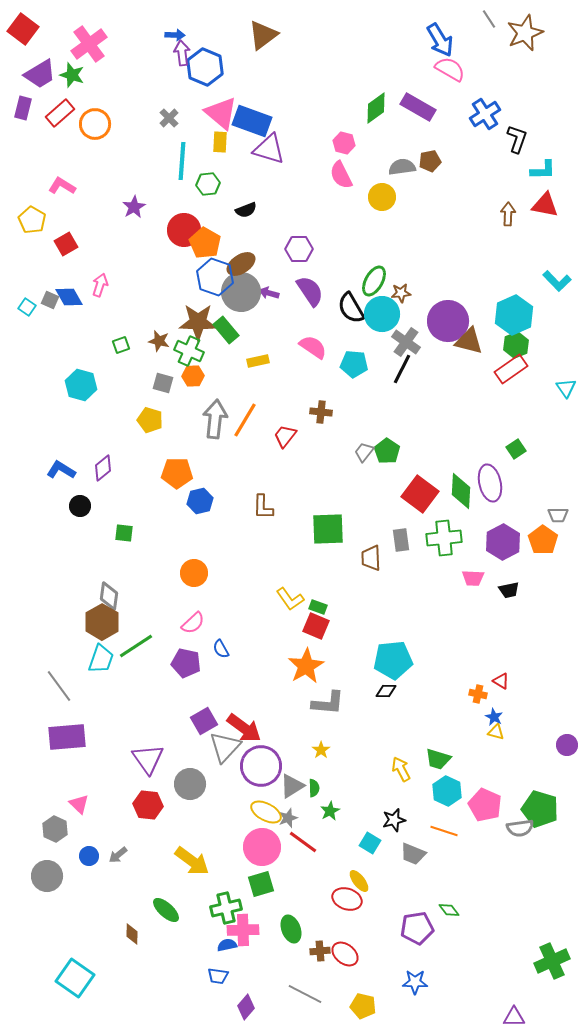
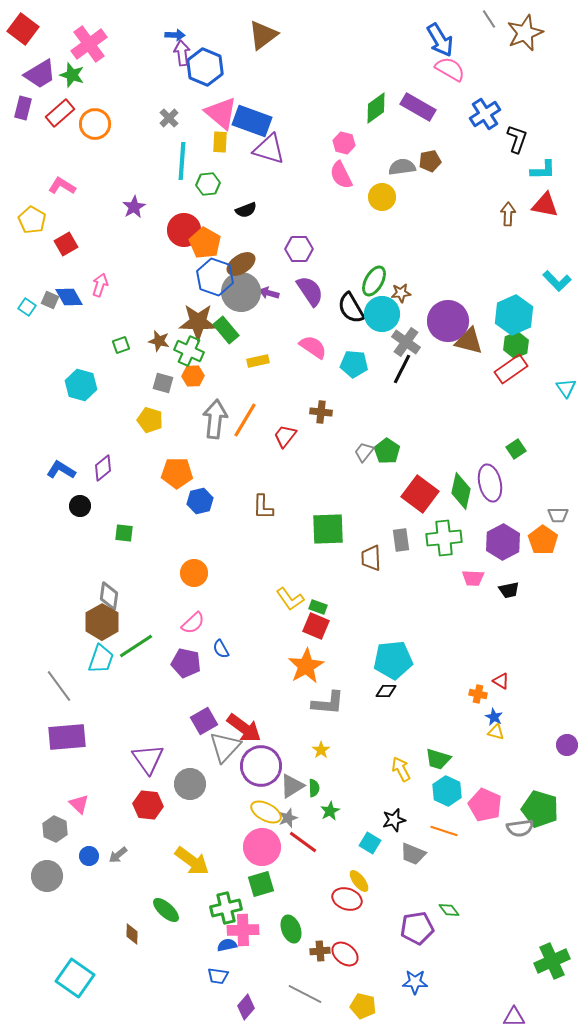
green diamond at (461, 491): rotated 9 degrees clockwise
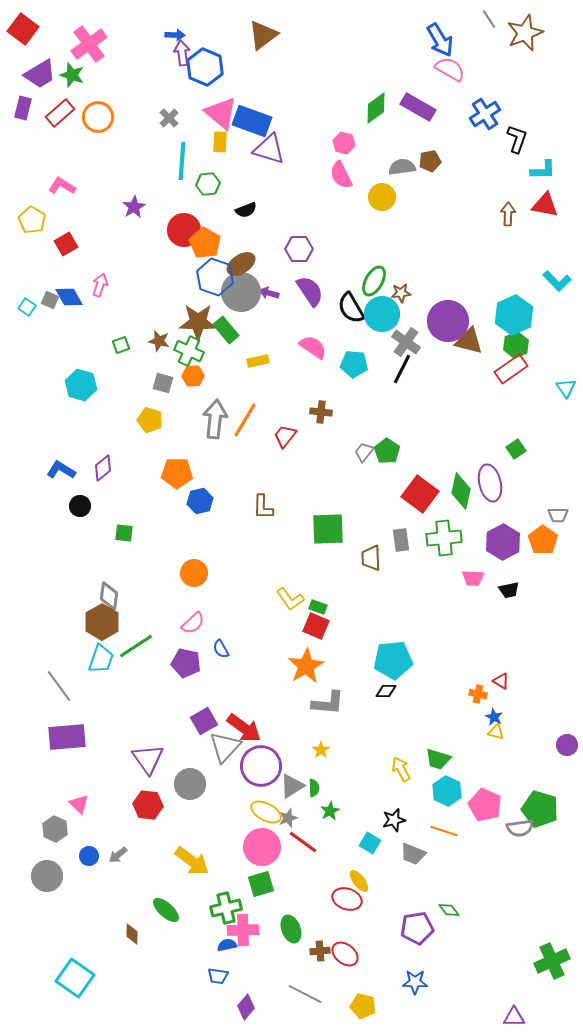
orange circle at (95, 124): moved 3 px right, 7 px up
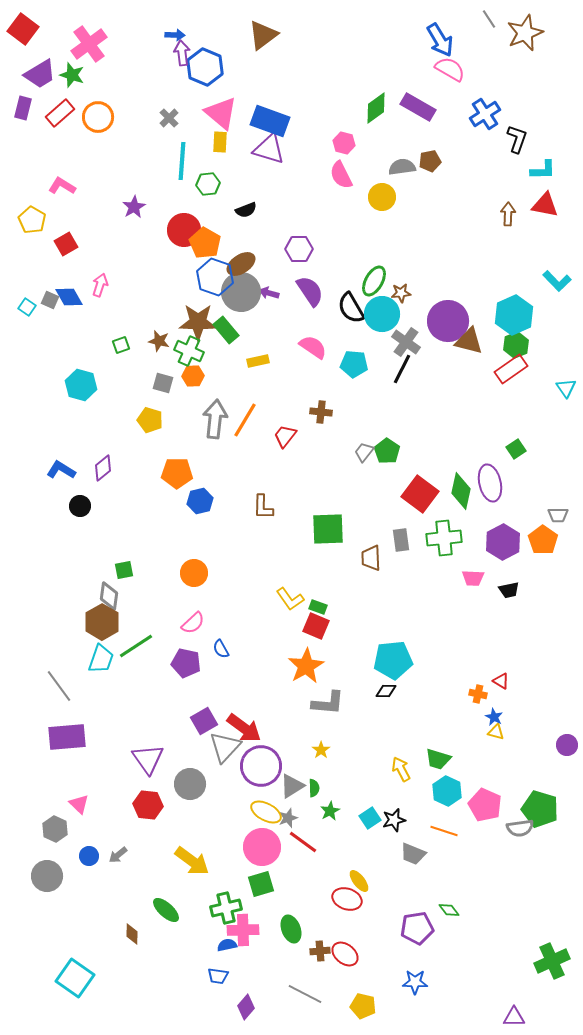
blue rectangle at (252, 121): moved 18 px right
green square at (124, 533): moved 37 px down; rotated 18 degrees counterclockwise
cyan square at (370, 843): moved 25 px up; rotated 25 degrees clockwise
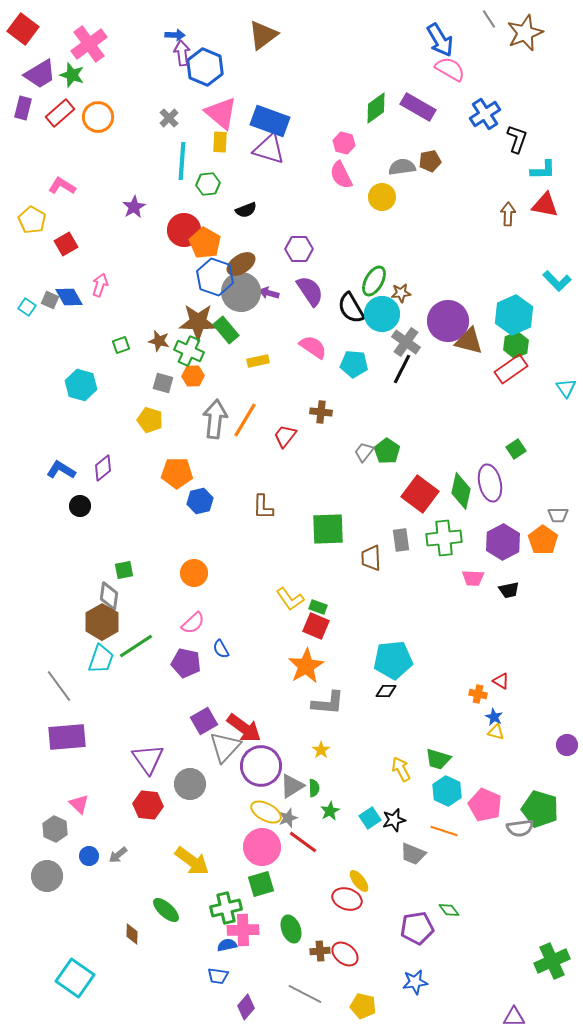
blue star at (415, 982): rotated 10 degrees counterclockwise
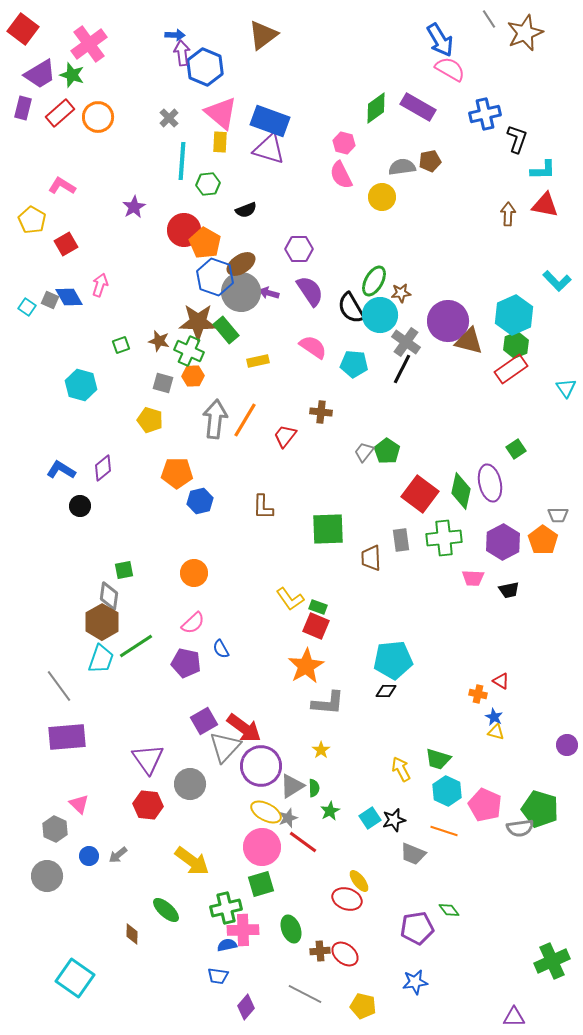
blue cross at (485, 114): rotated 20 degrees clockwise
cyan circle at (382, 314): moved 2 px left, 1 px down
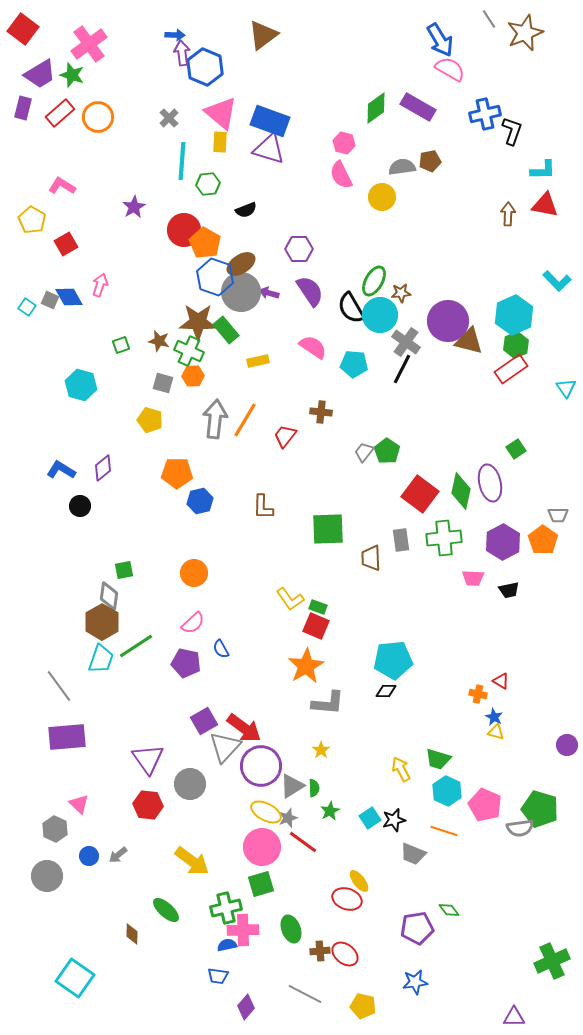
black L-shape at (517, 139): moved 5 px left, 8 px up
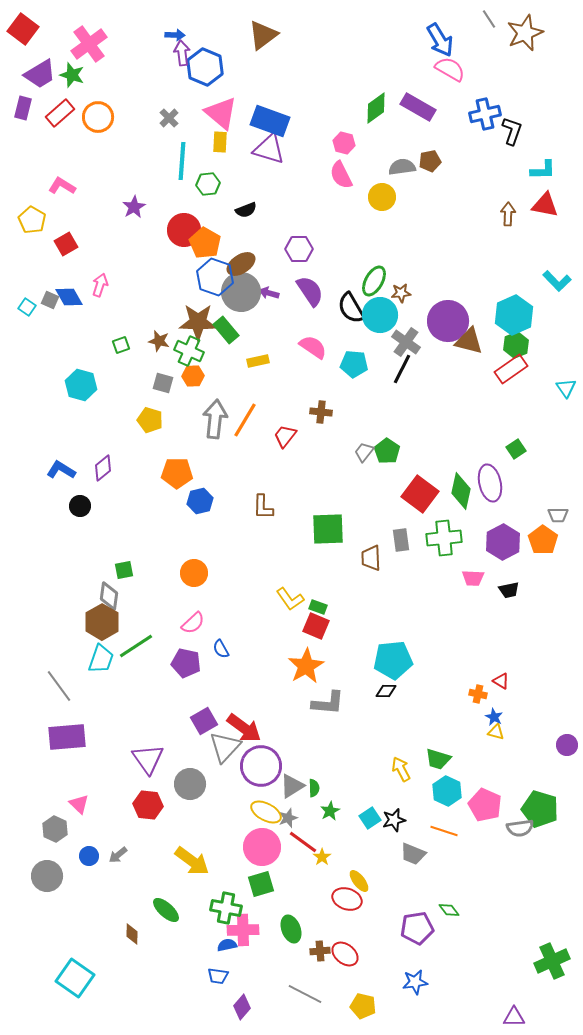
yellow star at (321, 750): moved 1 px right, 107 px down
green cross at (226, 908): rotated 24 degrees clockwise
purple diamond at (246, 1007): moved 4 px left
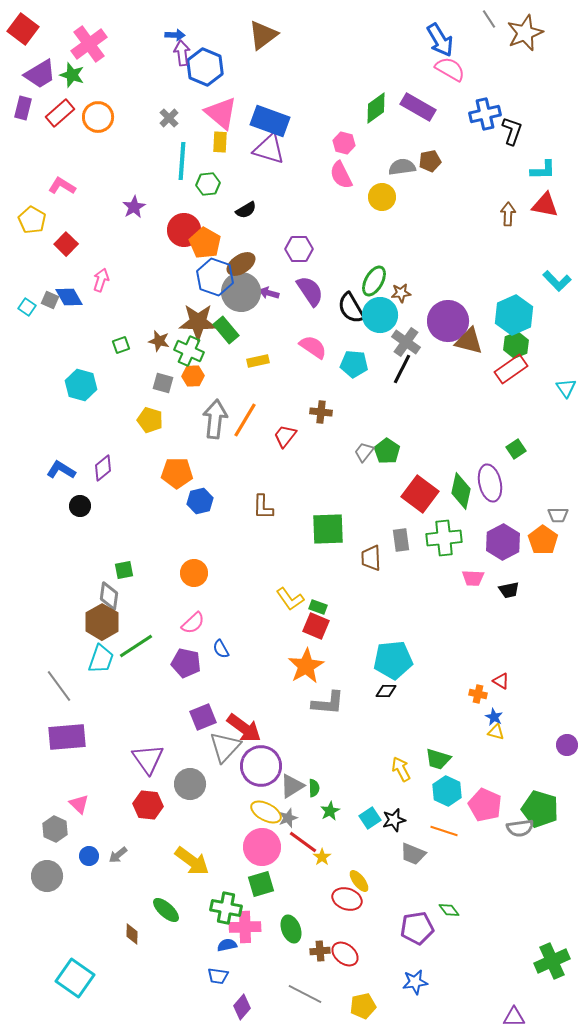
black semicircle at (246, 210): rotated 10 degrees counterclockwise
red square at (66, 244): rotated 15 degrees counterclockwise
pink arrow at (100, 285): moved 1 px right, 5 px up
purple square at (204, 721): moved 1 px left, 4 px up; rotated 8 degrees clockwise
pink cross at (243, 930): moved 2 px right, 3 px up
yellow pentagon at (363, 1006): rotated 25 degrees counterclockwise
